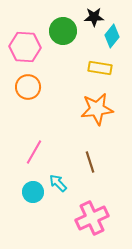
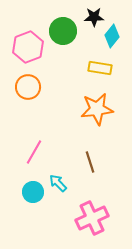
pink hexagon: moved 3 px right; rotated 24 degrees counterclockwise
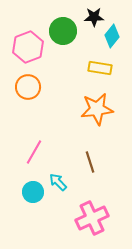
cyan arrow: moved 1 px up
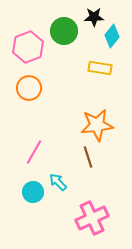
green circle: moved 1 px right
orange circle: moved 1 px right, 1 px down
orange star: moved 16 px down
brown line: moved 2 px left, 5 px up
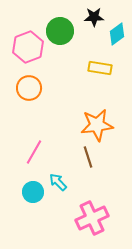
green circle: moved 4 px left
cyan diamond: moved 5 px right, 2 px up; rotated 15 degrees clockwise
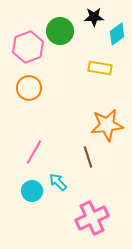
orange star: moved 10 px right
cyan circle: moved 1 px left, 1 px up
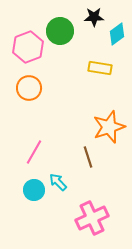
orange star: moved 2 px right, 2 px down; rotated 12 degrees counterclockwise
cyan circle: moved 2 px right, 1 px up
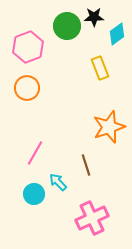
green circle: moved 7 px right, 5 px up
yellow rectangle: rotated 60 degrees clockwise
orange circle: moved 2 px left
pink line: moved 1 px right, 1 px down
brown line: moved 2 px left, 8 px down
cyan circle: moved 4 px down
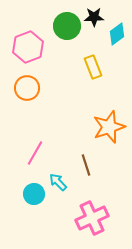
yellow rectangle: moved 7 px left, 1 px up
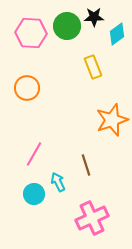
pink hexagon: moved 3 px right, 14 px up; rotated 24 degrees clockwise
orange star: moved 3 px right, 7 px up
pink line: moved 1 px left, 1 px down
cyan arrow: rotated 18 degrees clockwise
